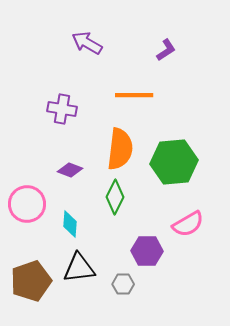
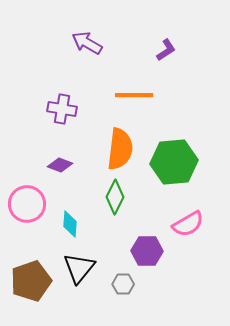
purple diamond: moved 10 px left, 5 px up
black triangle: rotated 44 degrees counterclockwise
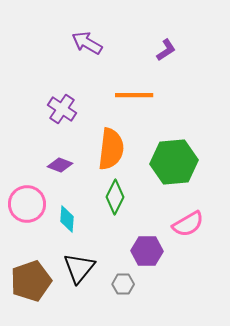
purple cross: rotated 24 degrees clockwise
orange semicircle: moved 9 px left
cyan diamond: moved 3 px left, 5 px up
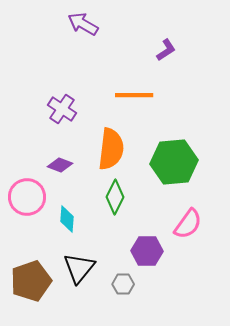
purple arrow: moved 4 px left, 19 px up
pink circle: moved 7 px up
pink semicircle: rotated 24 degrees counterclockwise
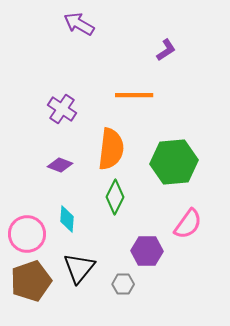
purple arrow: moved 4 px left
pink circle: moved 37 px down
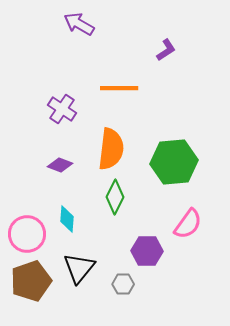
orange line: moved 15 px left, 7 px up
